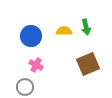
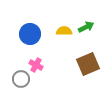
green arrow: rotated 105 degrees counterclockwise
blue circle: moved 1 px left, 2 px up
gray circle: moved 4 px left, 8 px up
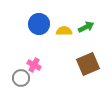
blue circle: moved 9 px right, 10 px up
pink cross: moved 2 px left
gray circle: moved 1 px up
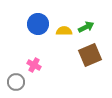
blue circle: moved 1 px left
brown square: moved 2 px right, 9 px up
gray circle: moved 5 px left, 4 px down
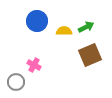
blue circle: moved 1 px left, 3 px up
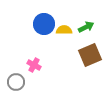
blue circle: moved 7 px right, 3 px down
yellow semicircle: moved 1 px up
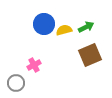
yellow semicircle: rotated 14 degrees counterclockwise
pink cross: rotated 32 degrees clockwise
gray circle: moved 1 px down
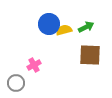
blue circle: moved 5 px right
brown square: rotated 25 degrees clockwise
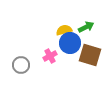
blue circle: moved 21 px right, 19 px down
brown square: rotated 15 degrees clockwise
pink cross: moved 16 px right, 9 px up
gray circle: moved 5 px right, 18 px up
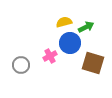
yellow semicircle: moved 8 px up
brown square: moved 3 px right, 8 px down
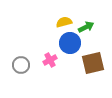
pink cross: moved 4 px down
brown square: rotated 30 degrees counterclockwise
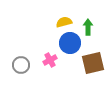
green arrow: moved 2 px right; rotated 63 degrees counterclockwise
